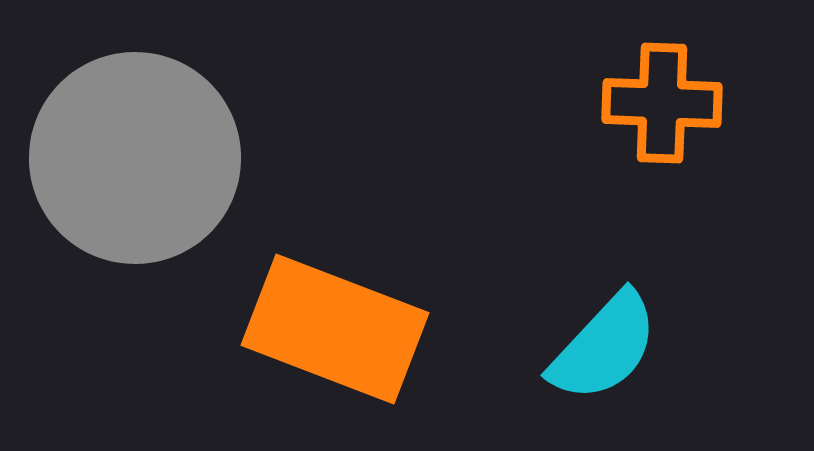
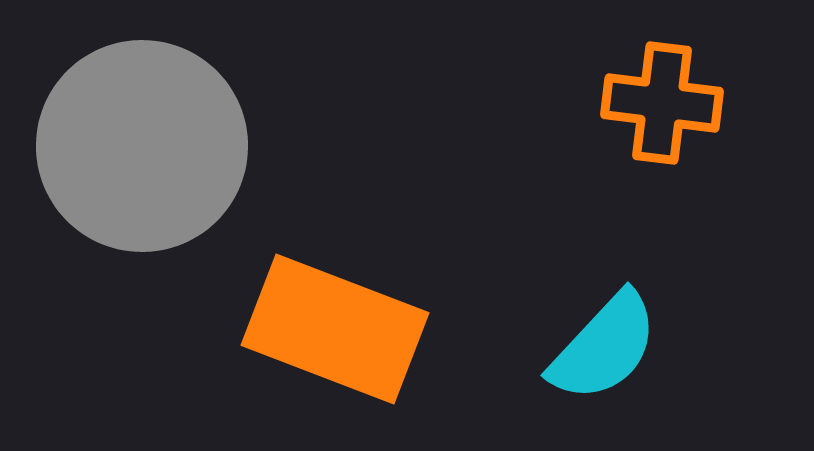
orange cross: rotated 5 degrees clockwise
gray circle: moved 7 px right, 12 px up
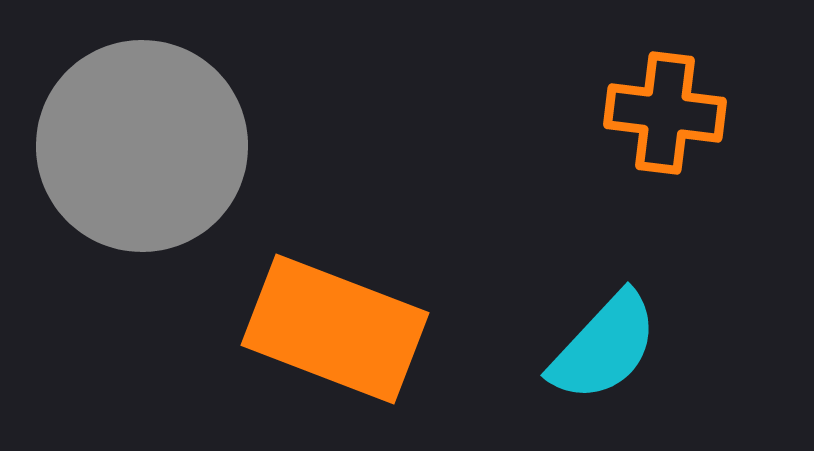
orange cross: moved 3 px right, 10 px down
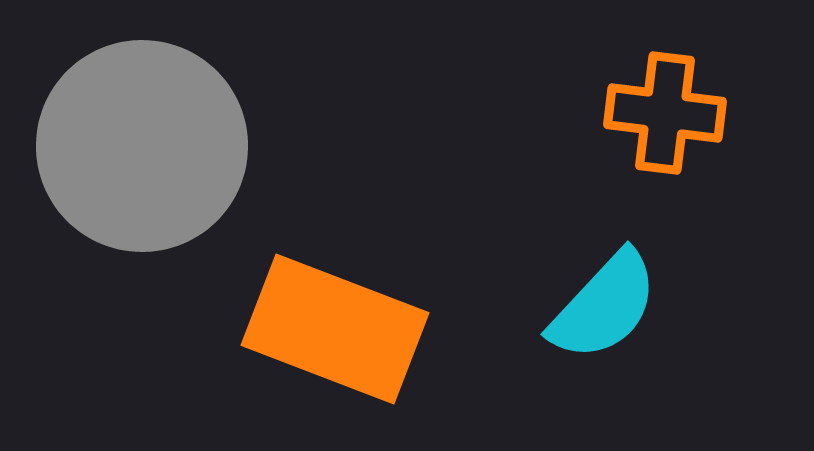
cyan semicircle: moved 41 px up
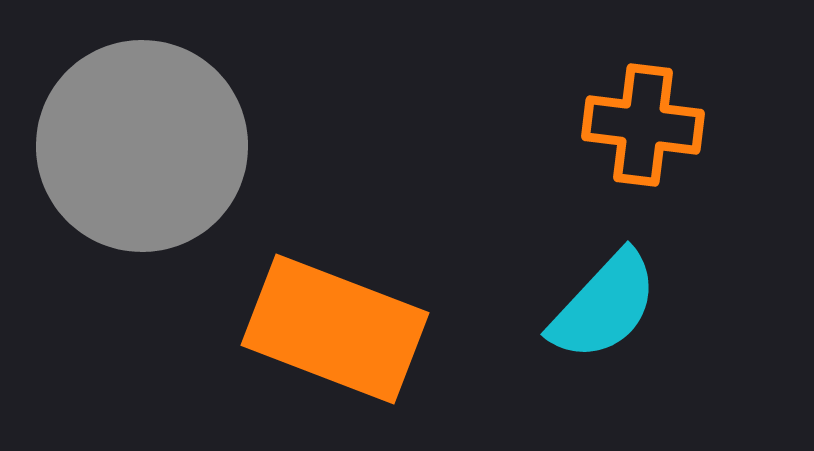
orange cross: moved 22 px left, 12 px down
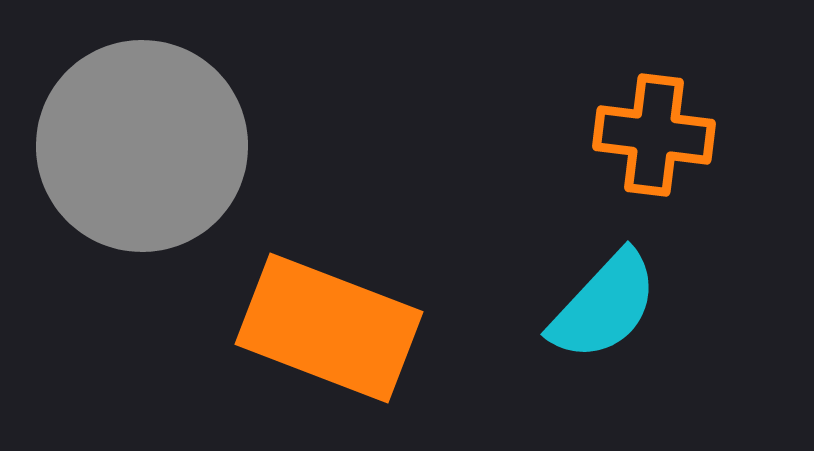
orange cross: moved 11 px right, 10 px down
orange rectangle: moved 6 px left, 1 px up
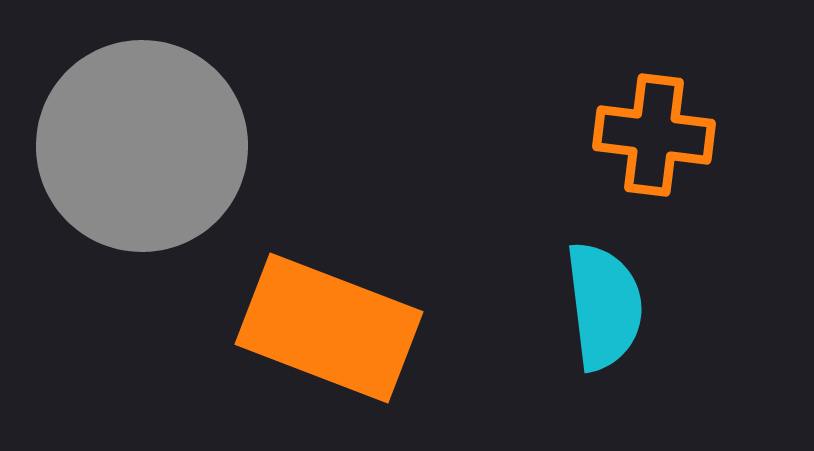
cyan semicircle: rotated 50 degrees counterclockwise
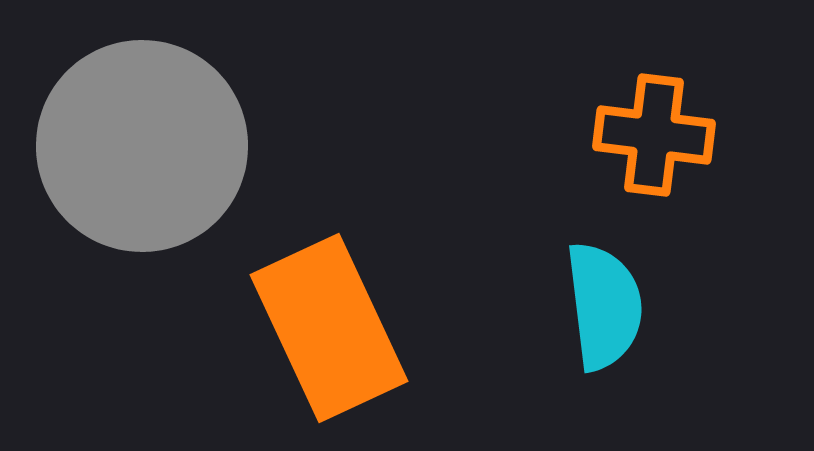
orange rectangle: rotated 44 degrees clockwise
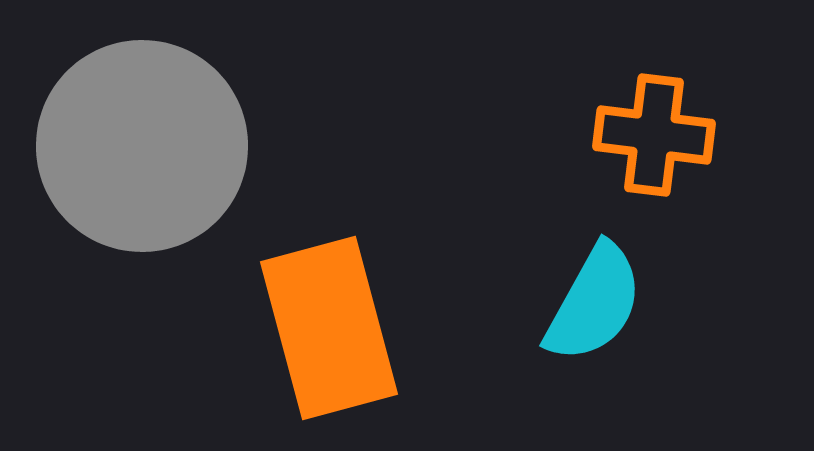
cyan semicircle: moved 10 px left, 3 px up; rotated 36 degrees clockwise
orange rectangle: rotated 10 degrees clockwise
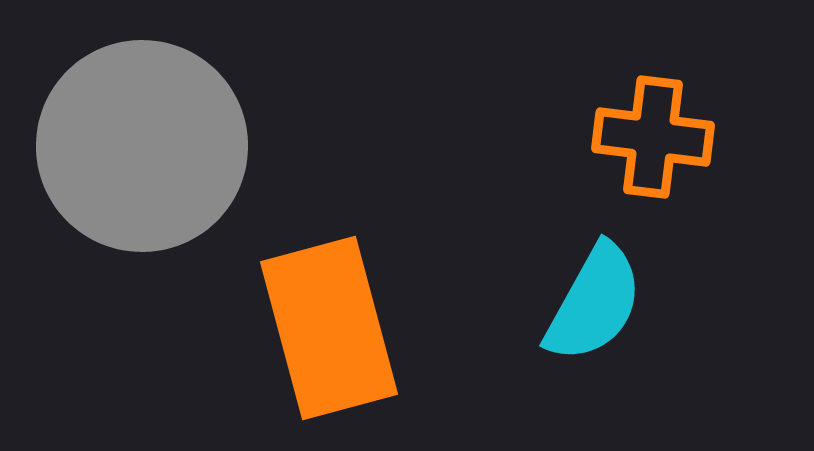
orange cross: moved 1 px left, 2 px down
